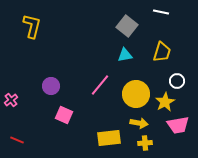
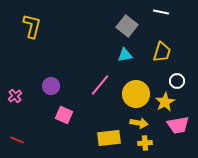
pink cross: moved 4 px right, 4 px up
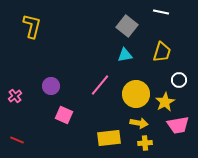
white circle: moved 2 px right, 1 px up
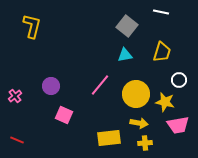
yellow star: rotated 30 degrees counterclockwise
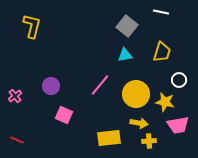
yellow cross: moved 4 px right, 2 px up
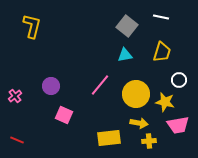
white line: moved 5 px down
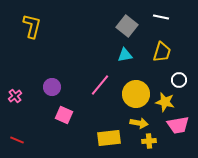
purple circle: moved 1 px right, 1 px down
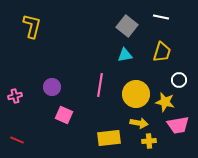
pink line: rotated 30 degrees counterclockwise
pink cross: rotated 24 degrees clockwise
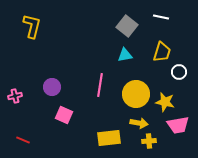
white circle: moved 8 px up
red line: moved 6 px right
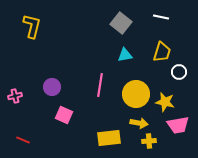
gray square: moved 6 px left, 3 px up
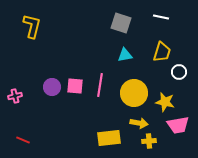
gray square: rotated 20 degrees counterclockwise
yellow circle: moved 2 px left, 1 px up
pink square: moved 11 px right, 29 px up; rotated 18 degrees counterclockwise
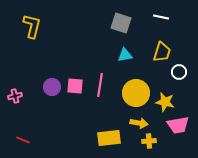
yellow circle: moved 2 px right
